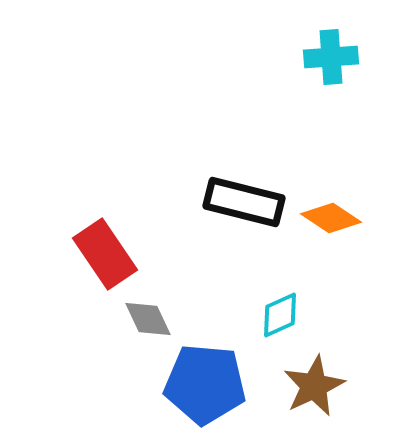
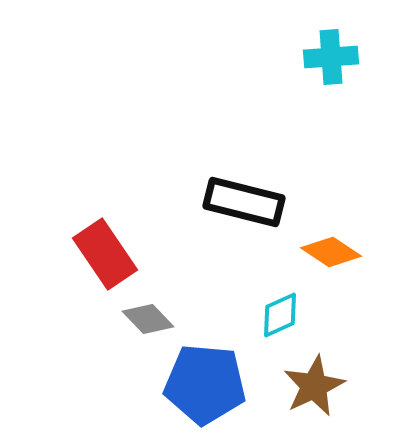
orange diamond: moved 34 px down
gray diamond: rotated 18 degrees counterclockwise
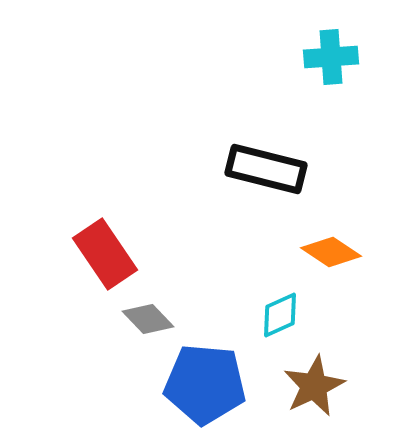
black rectangle: moved 22 px right, 33 px up
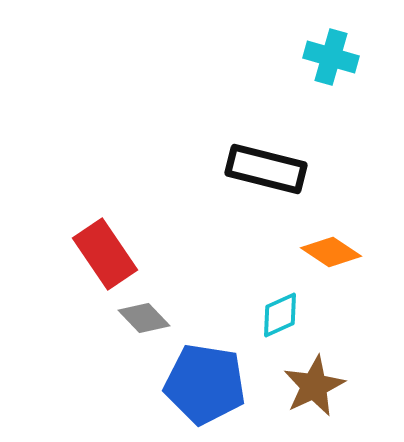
cyan cross: rotated 20 degrees clockwise
gray diamond: moved 4 px left, 1 px up
blue pentagon: rotated 4 degrees clockwise
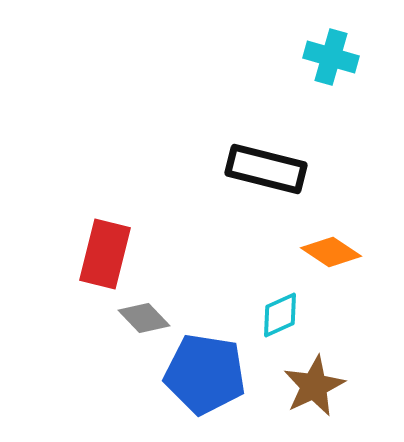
red rectangle: rotated 48 degrees clockwise
blue pentagon: moved 10 px up
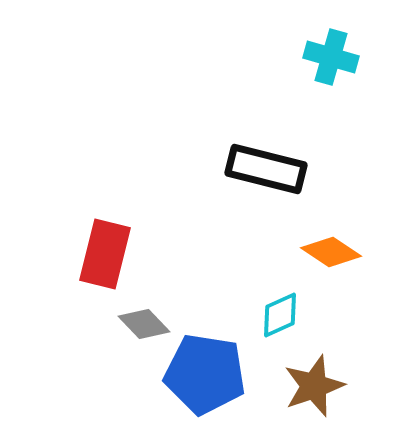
gray diamond: moved 6 px down
brown star: rotated 6 degrees clockwise
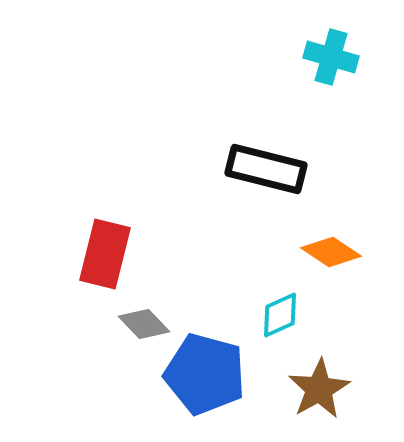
blue pentagon: rotated 6 degrees clockwise
brown star: moved 5 px right, 3 px down; rotated 10 degrees counterclockwise
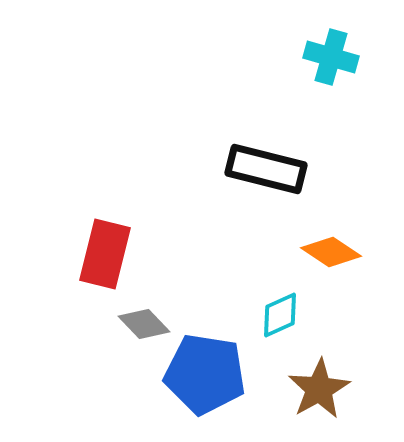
blue pentagon: rotated 6 degrees counterclockwise
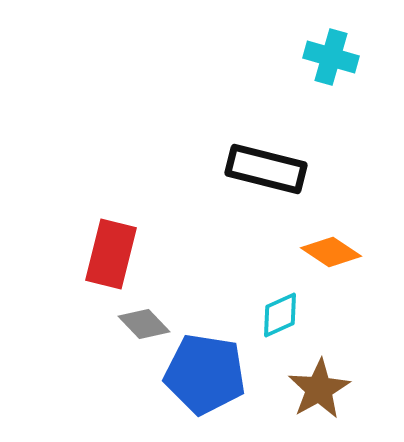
red rectangle: moved 6 px right
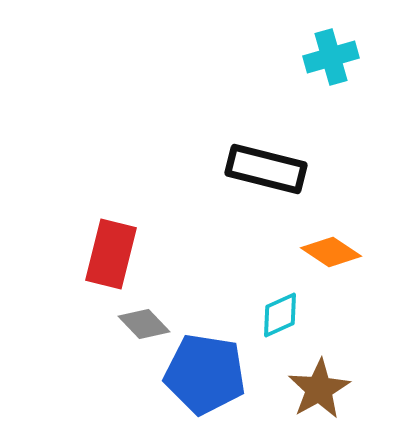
cyan cross: rotated 32 degrees counterclockwise
